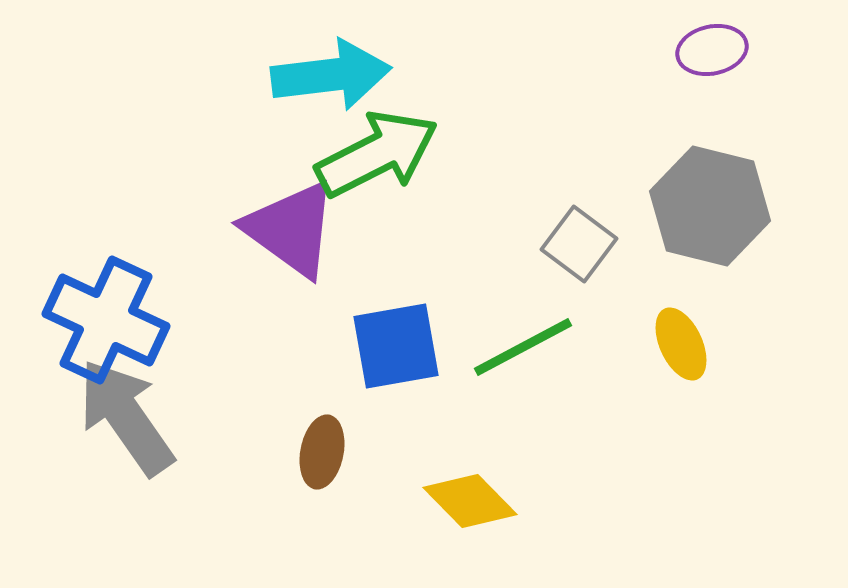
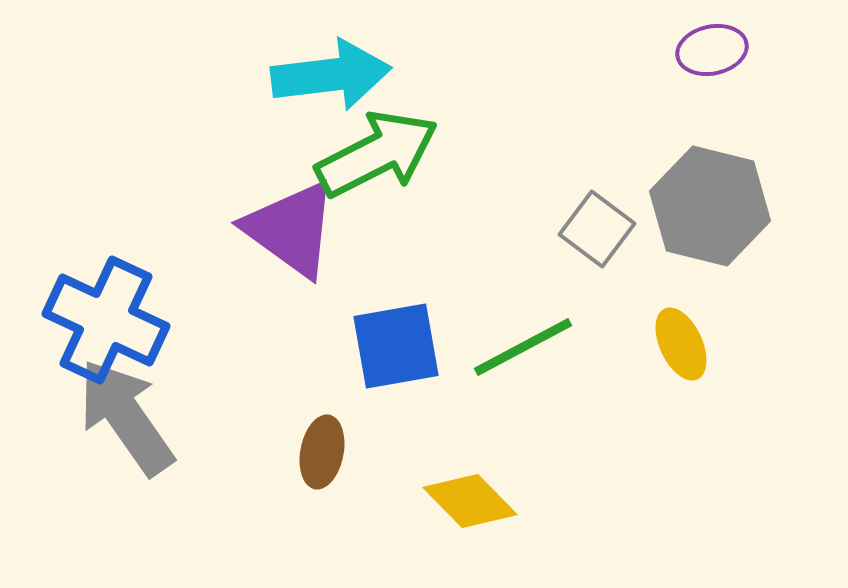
gray square: moved 18 px right, 15 px up
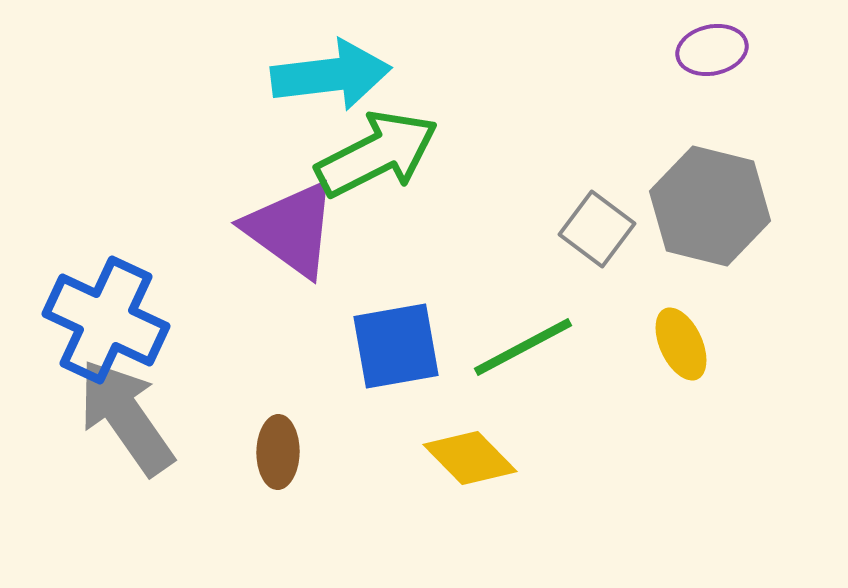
brown ellipse: moved 44 px left; rotated 10 degrees counterclockwise
yellow diamond: moved 43 px up
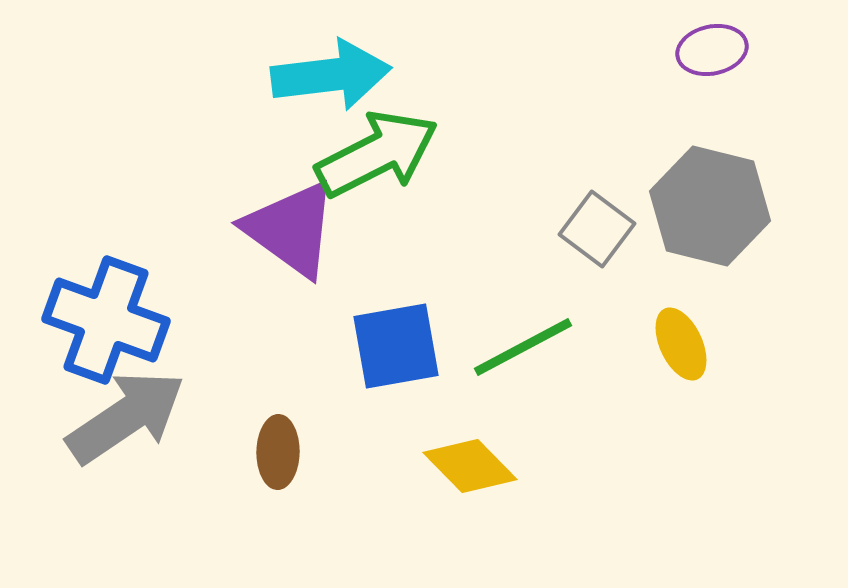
blue cross: rotated 5 degrees counterclockwise
gray arrow: rotated 91 degrees clockwise
yellow diamond: moved 8 px down
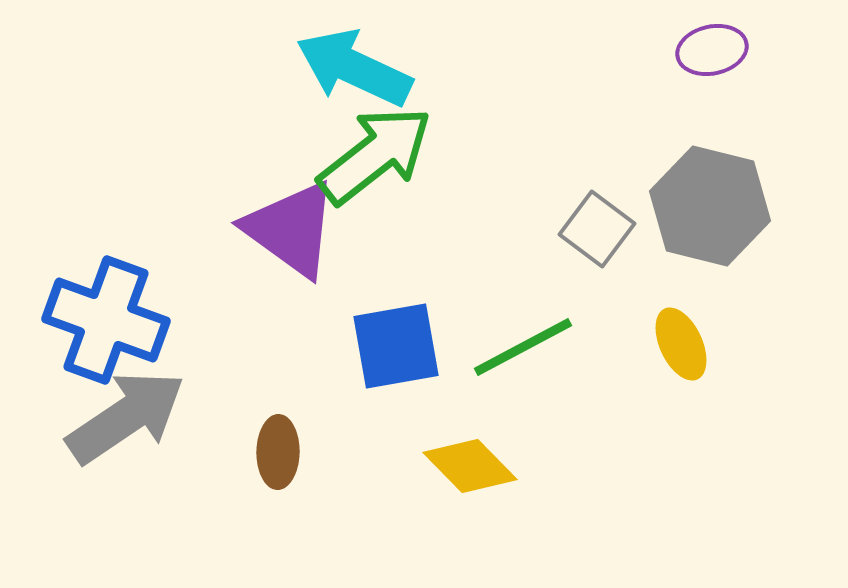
cyan arrow: moved 23 px right, 7 px up; rotated 148 degrees counterclockwise
green arrow: moved 2 px left, 1 px down; rotated 11 degrees counterclockwise
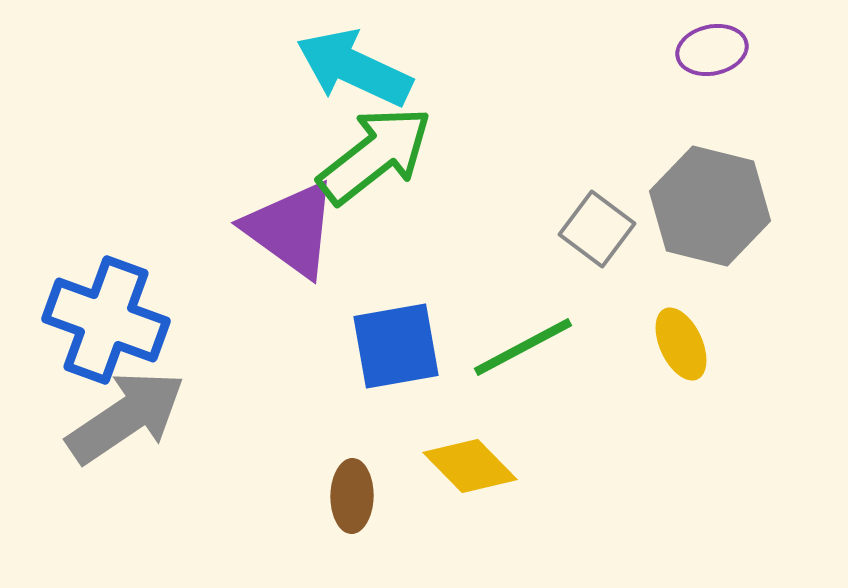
brown ellipse: moved 74 px right, 44 px down
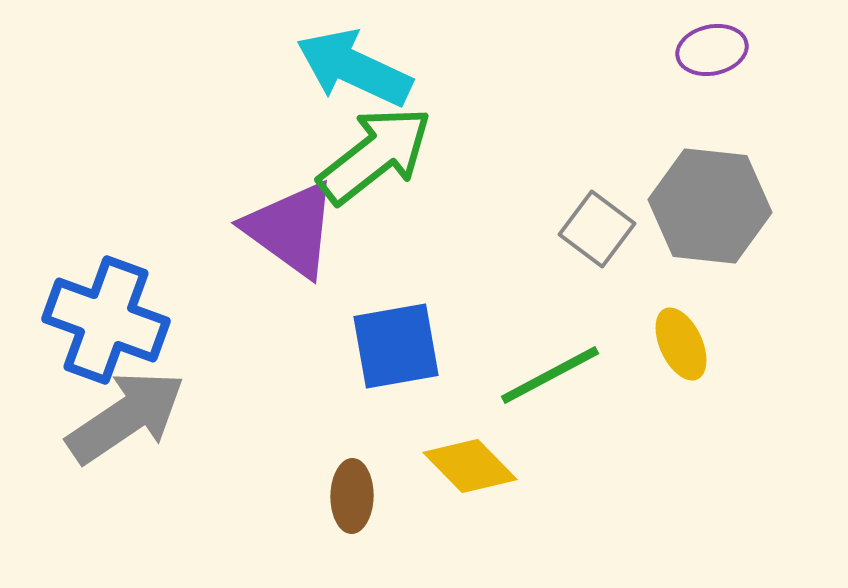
gray hexagon: rotated 8 degrees counterclockwise
green line: moved 27 px right, 28 px down
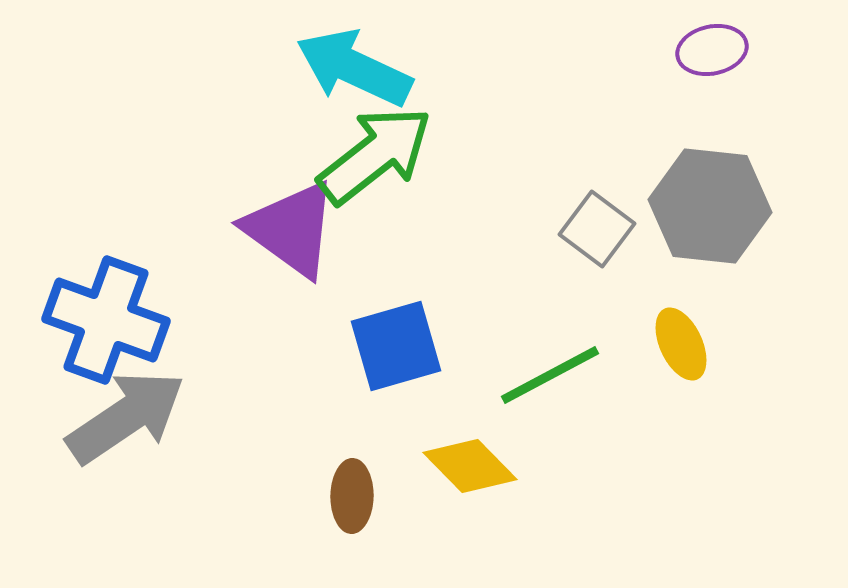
blue square: rotated 6 degrees counterclockwise
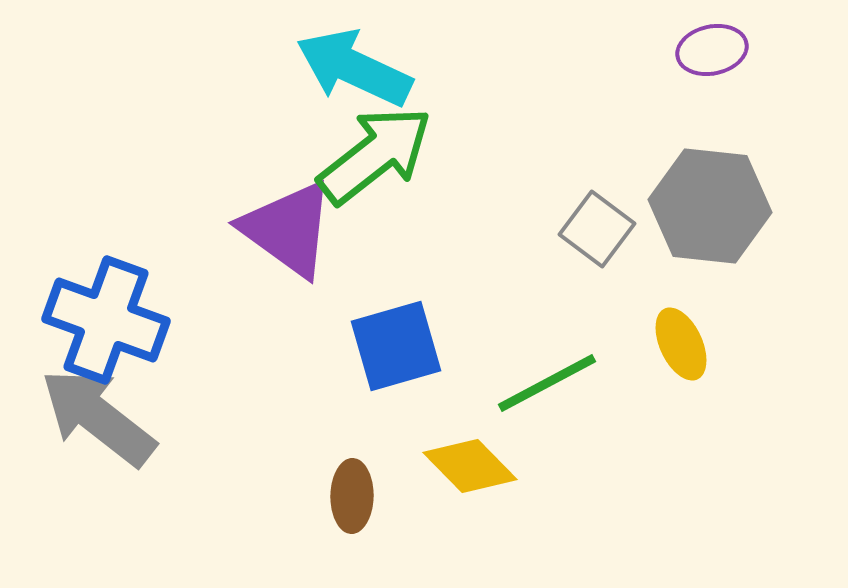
purple triangle: moved 3 px left
green line: moved 3 px left, 8 px down
gray arrow: moved 28 px left; rotated 108 degrees counterclockwise
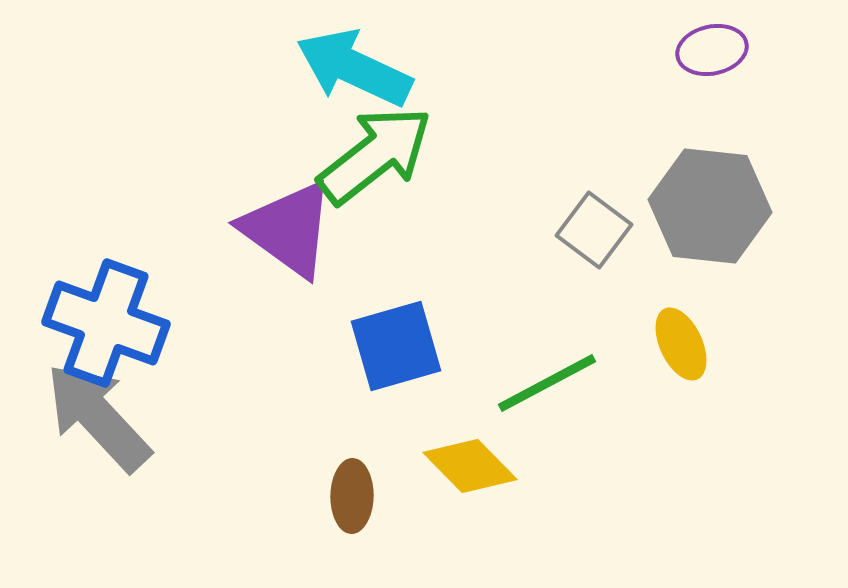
gray square: moved 3 px left, 1 px down
blue cross: moved 3 px down
gray arrow: rotated 9 degrees clockwise
